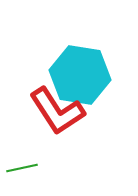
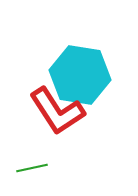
green line: moved 10 px right
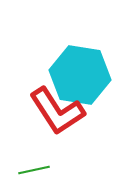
green line: moved 2 px right, 2 px down
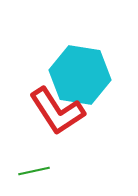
green line: moved 1 px down
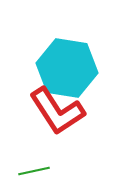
cyan hexagon: moved 13 px left, 7 px up
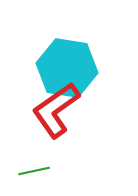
red L-shape: moved 1 px left, 1 px up; rotated 88 degrees clockwise
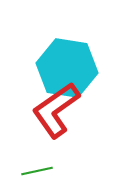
green line: moved 3 px right
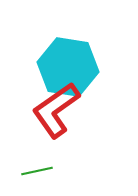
cyan hexagon: moved 1 px right, 1 px up
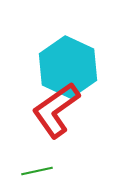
cyan hexagon: rotated 16 degrees clockwise
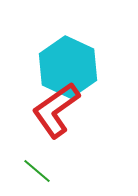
green line: rotated 52 degrees clockwise
